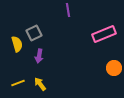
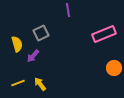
gray square: moved 7 px right
purple arrow: moved 6 px left; rotated 32 degrees clockwise
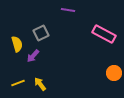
purple line: rotated 72 degrees counterclockwise
pink rectangle: rotated 50 degrees clockwise
orange circle: moved 5 px down
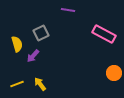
yellow line: moved 1 px left, 1 px down
